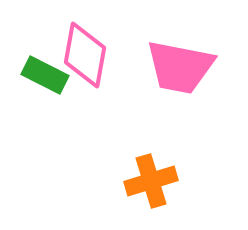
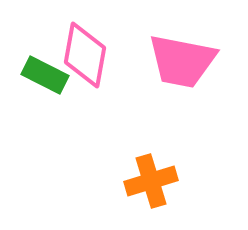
pink trapezoid: moved 2 px right, 6 px up
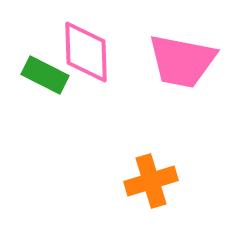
pink diamond: moved 1 px right, 3 px up; rotated 12 degrees counterclockwise
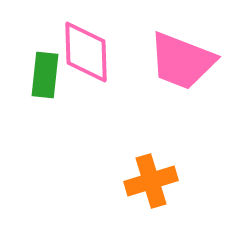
pink trapezoid: rotated 10 degrees clockwise
green rectangle: rotated 69 degrees clockwise
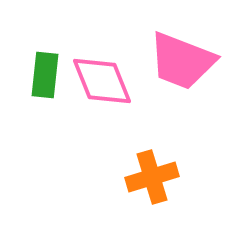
pink diamond: moved 16 px right, 29 px down; rotated 20 degrees counterclockwise
orange cross: moved 1 px right, 4 px up
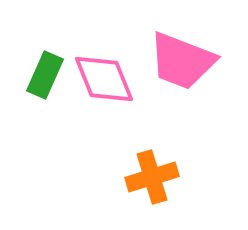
green rectangle: rotated 18 degrees clockwise
pink diamond: moved 2 px right, 2 px up
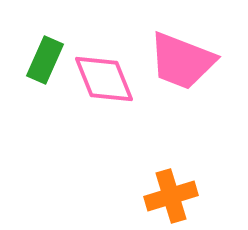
green rectangle: moved 15 px up
orange cross: moved 19 px right, 19 px down
